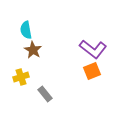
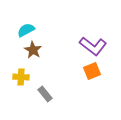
cyan semicircle: rotated 72 degrees clockwise
purple L-shape: moved 3 px up
yellow cross: rotated 21 degrees clockwise
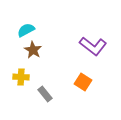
orange square: moved 9 px left, 11 px down; rotated 36 degrees counterclockwise
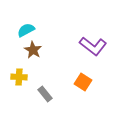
yellow cross: moved 2 px left
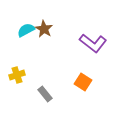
purple L-shape: moved 3 px up
brown star: moved 11 px right, 21 px up
yellow cross: moved 2 px left, 2 px up; rotated 21 degrees counterclockwise
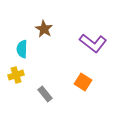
cyan semicircle: moved 4 px left, 19 px down; rotated 60 degrees counterclockwise
yellow cross: moved 1 px left
